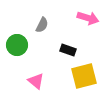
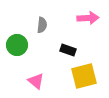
pink arrow: rotated 20 degrees counterclockwise
gray semicircle: rotated 21 degrees counterclockwise
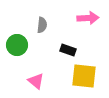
yellow square: rotated 20 degrees clockwise
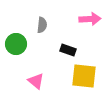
pink arrow: moved 2 px right, 1 px down
green circle: moved 1 px left, 1 px up
